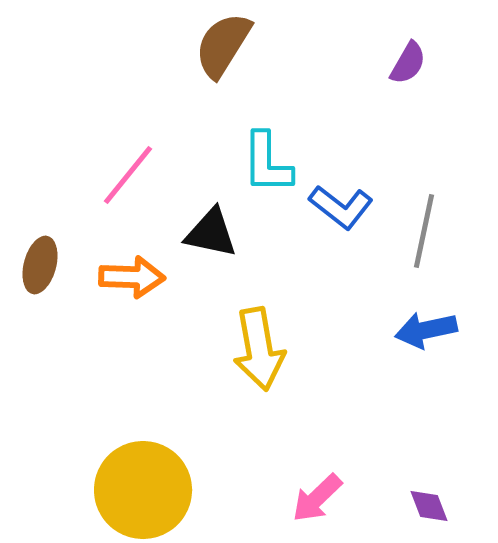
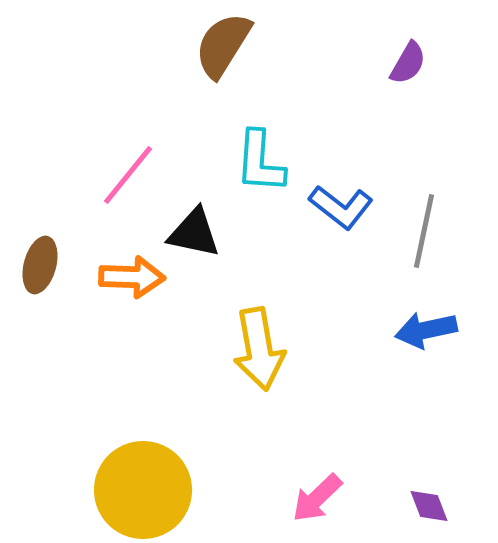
cyan L-shape: moved 7 px left, 1 px up; rotated 4 degrees clockwise
black triangle: moved 17 px left
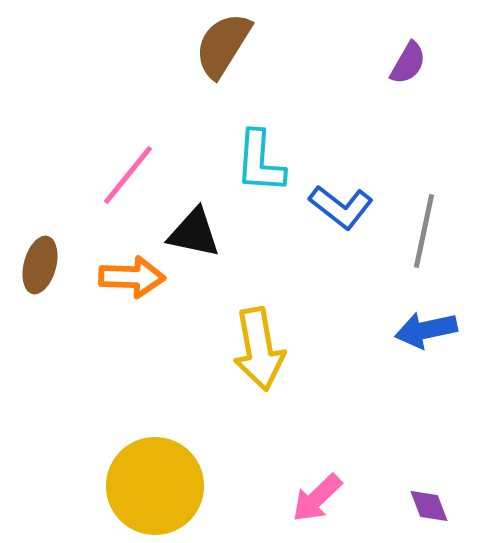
yellow circle: moved 12 px right, 4 px up
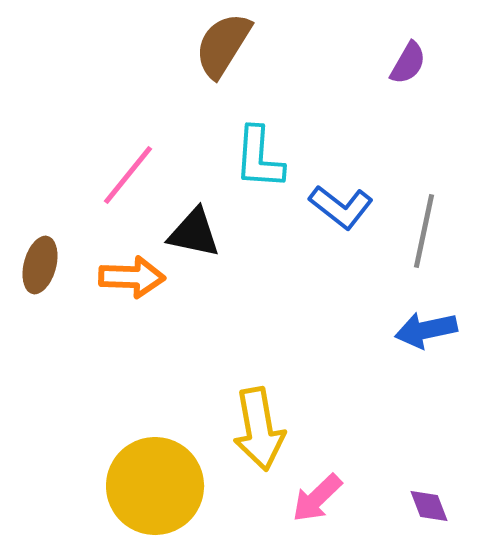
cyan L-shape: moved 1 px left, 4 px up
yellow arrow: moved 80 px down
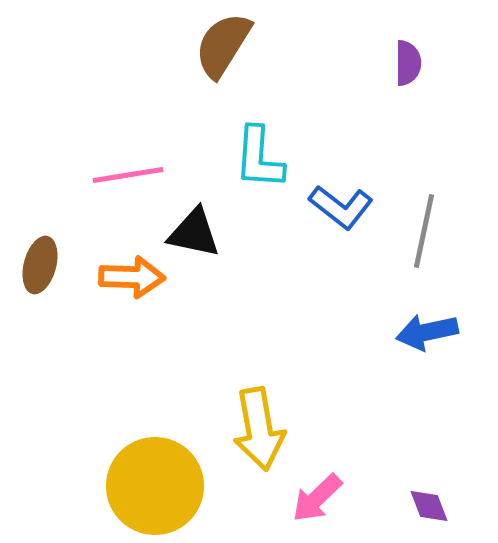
purple semicircle: rotated 30 degrees counterclockwise
pink line: rotated 42 degrees clockwise
blue arrow: moved 1 px right, 2 px down
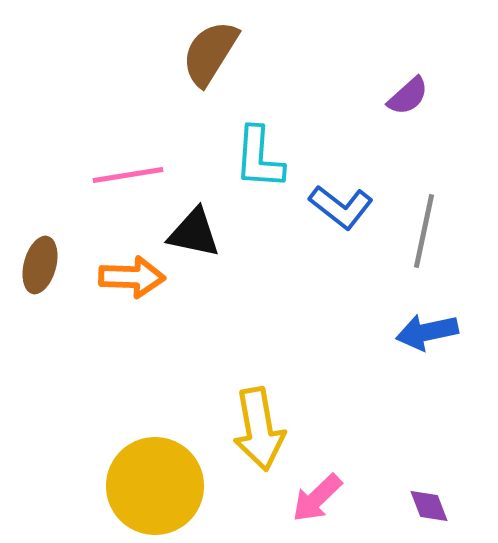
brown semicircle: moved 13 px left, 8 px down
purple semicircle: moved 33 px down; rotated 48 degrees clockwise
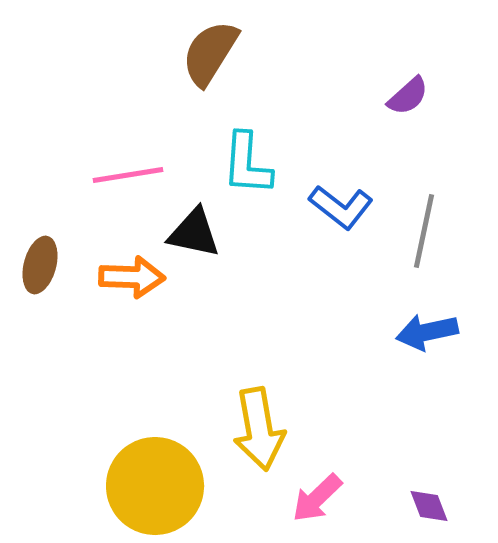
cyan L-shape: moved 12 px left, 6 px down
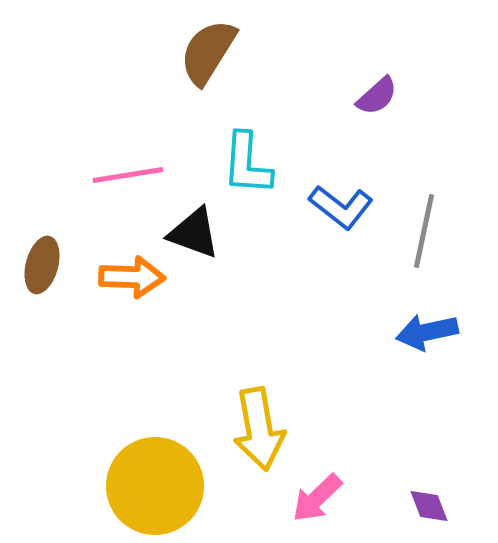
brown semicircle: moved 2 px left, 1 px up
purple semicircle: moved 31 px left
black triangle: rotated 8 degrees clockwise
brown ellipse: moved 2 px right
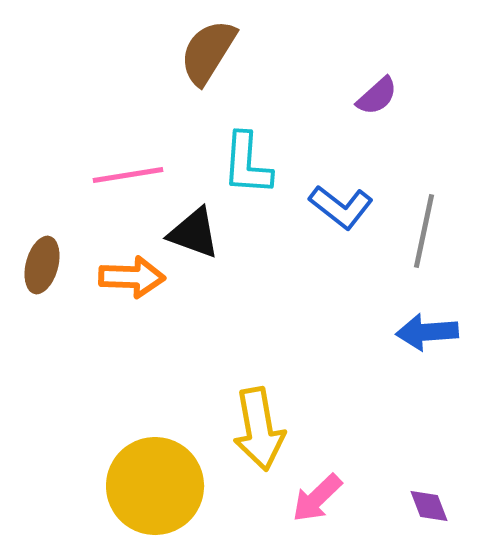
blue arrow: rotated 8 degrees clockwise
